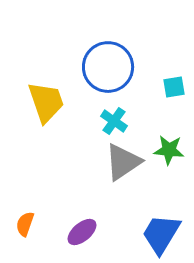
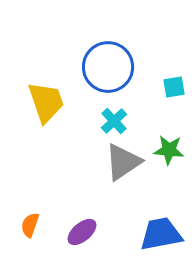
cyan cross: rotated 12 degrees clockwise
orange semicircle: moved 5 px right, 1 px down
blue trapezoid: rotated 48 degrees clockwise
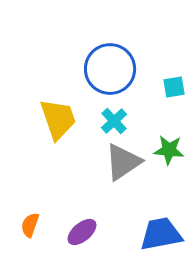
blue circle: moved 2 px right, 2 px down
yellow trapezoid: moved 12 px right, 17 px down
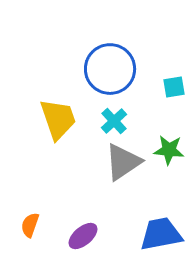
purple ellipse: moved 1 px right, 4 px down
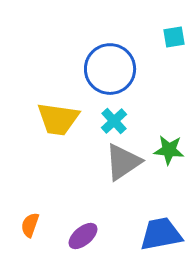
cyan square: moved 50 px up
yellow trapezoid: rotated 117 degrees clockwise
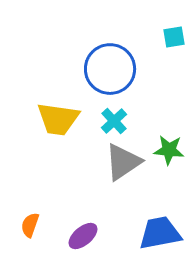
blue trapezoid: moved 1 px left, 1 px up
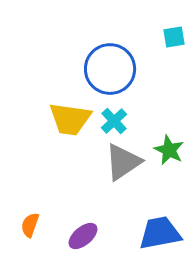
yellow trapezoid: moved 12 px right
green star: rotated 20 degrees clockwise
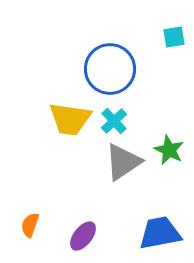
purple ellipse: rotated 12 degrees counterclockwise
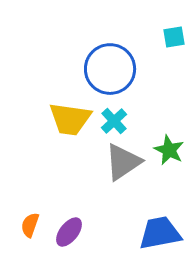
purple ellipse: moved 14 px left, 4 px up
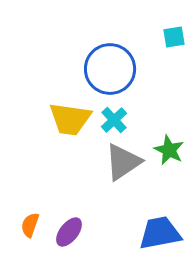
cyan cross: moved 1 px up
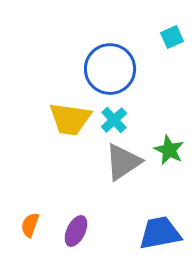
cyan square: moved 2 px left; rotated 15 degrees counterclockwise
purple ellipse: moved 7 px right, 1 px up; rotated 12 degrees counterclockwise
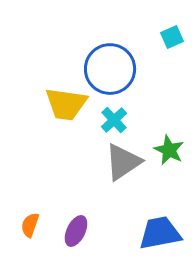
yellow trapezoid: moved 4 px left, 15 px up
